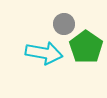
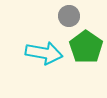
gray circle: moved 5 px right, 8 px up
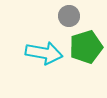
green pentagon: rotated 20 degrees clockwise
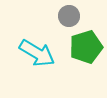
cyan arrow: moved 7 px left; rotated 21 degrees clockwise
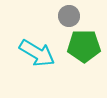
green pentagon: moved 2 px left, 1 px up; rotated 16 degrees clockwise
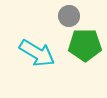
green pentagon: moved 1 px right, 1 px up
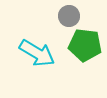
green pentagon: rotated 8 degrees clockwise
